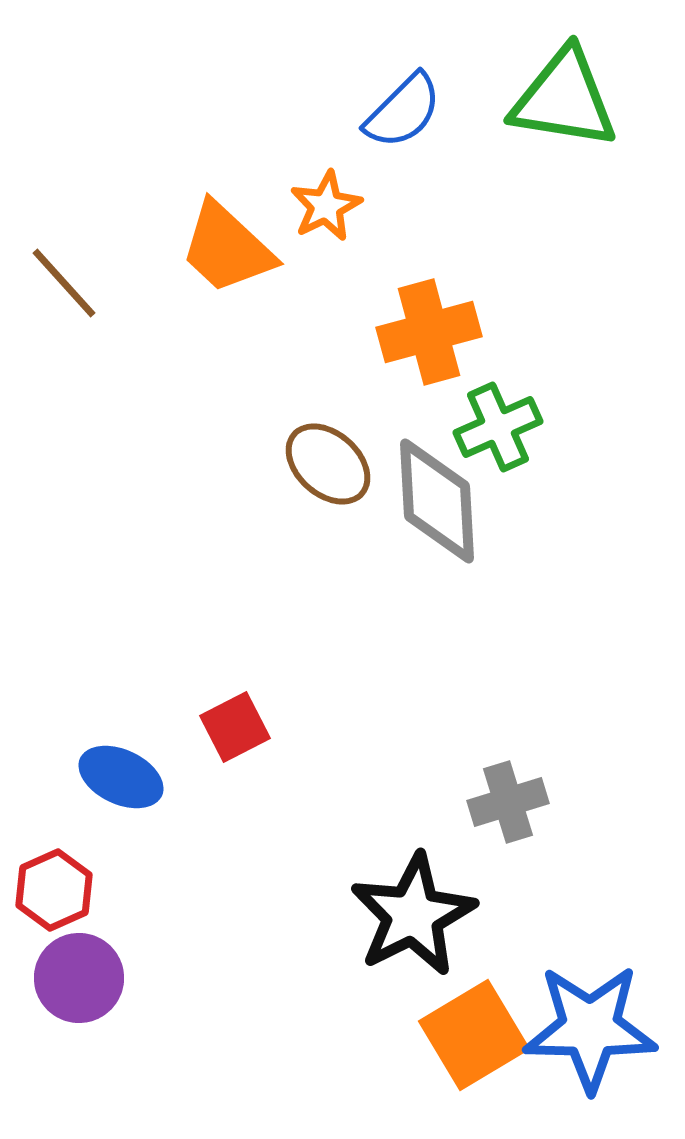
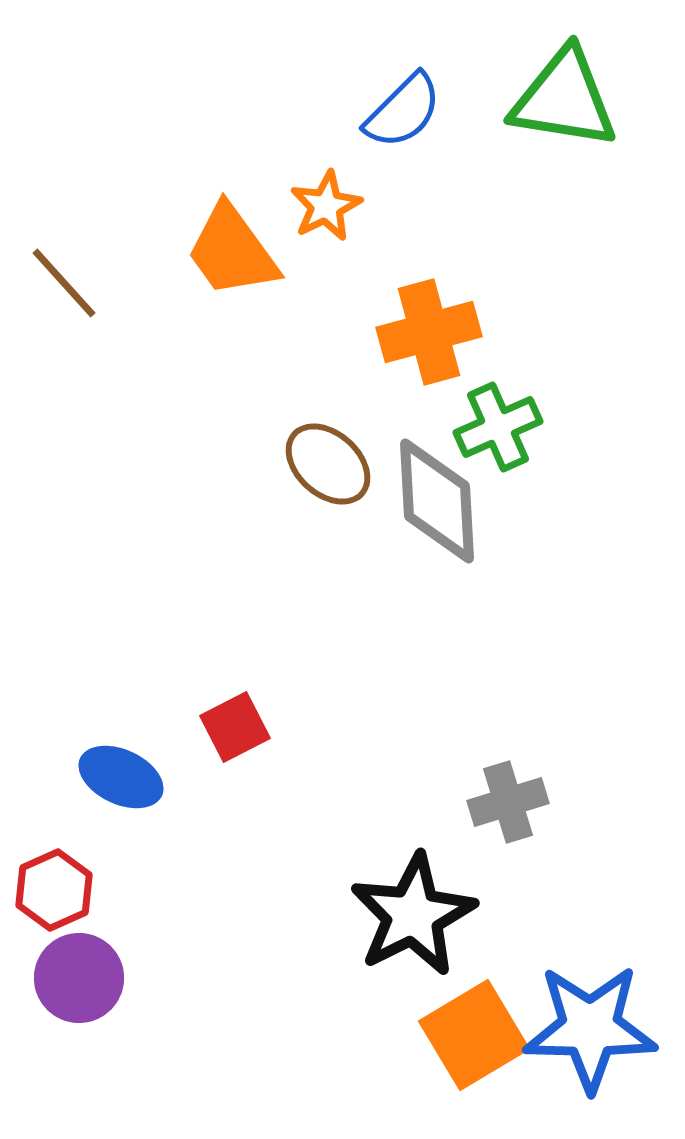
orange trapezoid: moved 5 px right, 3 px down; rotated 11 degrees clockwise
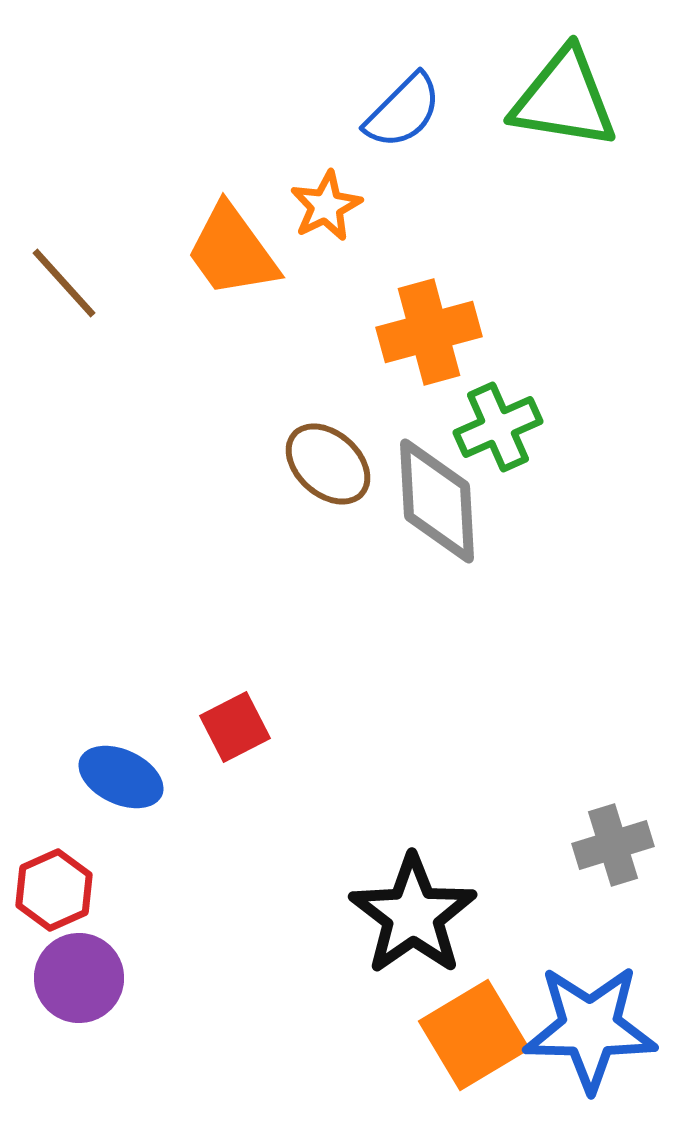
gray cross: moved 105 px right, 43 px down
black star: rotated 8 degrees counterclockwise
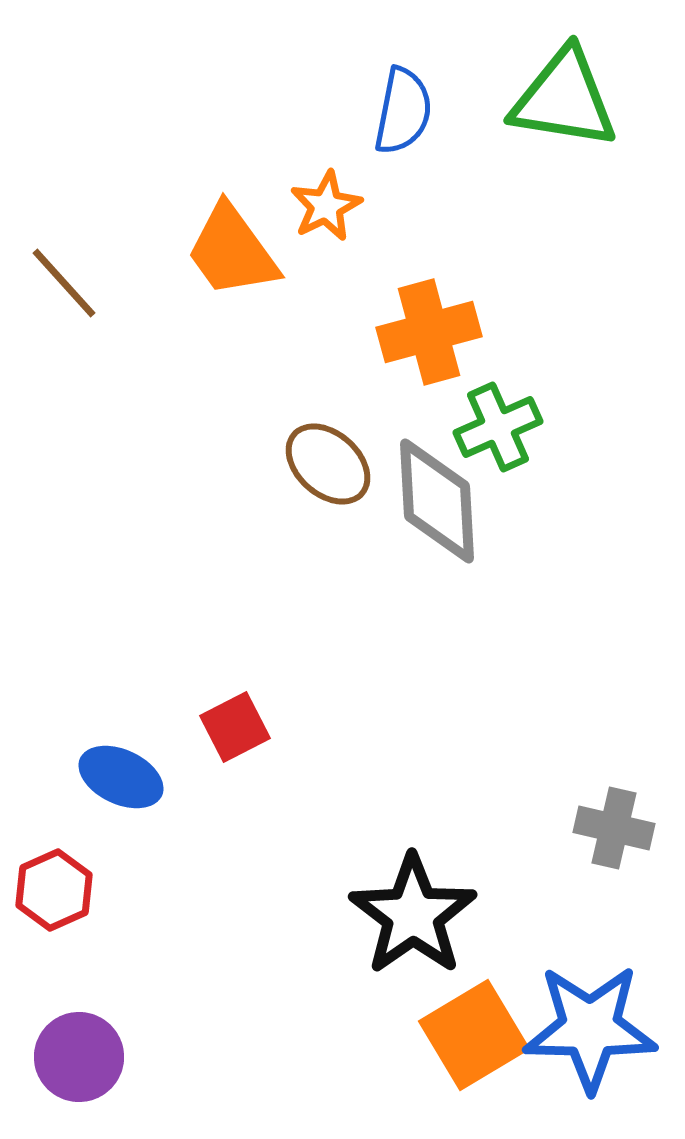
blue semicircle: rotated 34 degrees counterclockwise
gray cross: moved 1 px right, 17 px up; rotated 30 degrees clockwise
purple circle: moved 79 px down
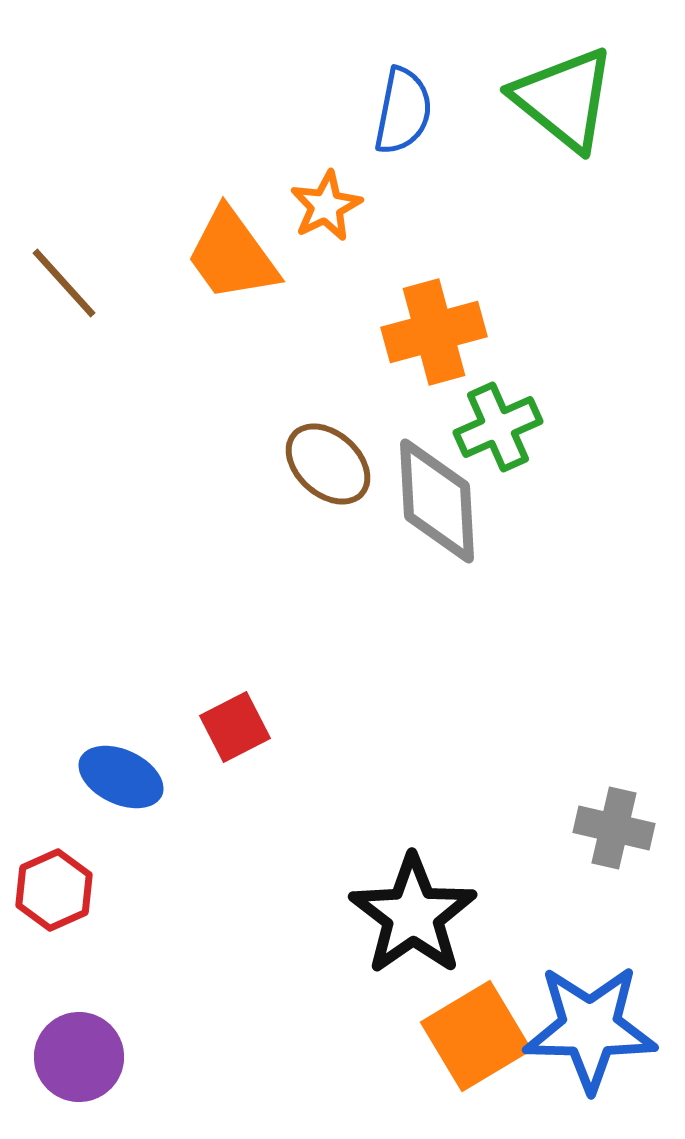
green triangle: rotated 30 degrees clockwise
orange trapezoid: moved 4 px down
orange cross: moved 5 px right
orange square: moved 2 px right, 1 px down
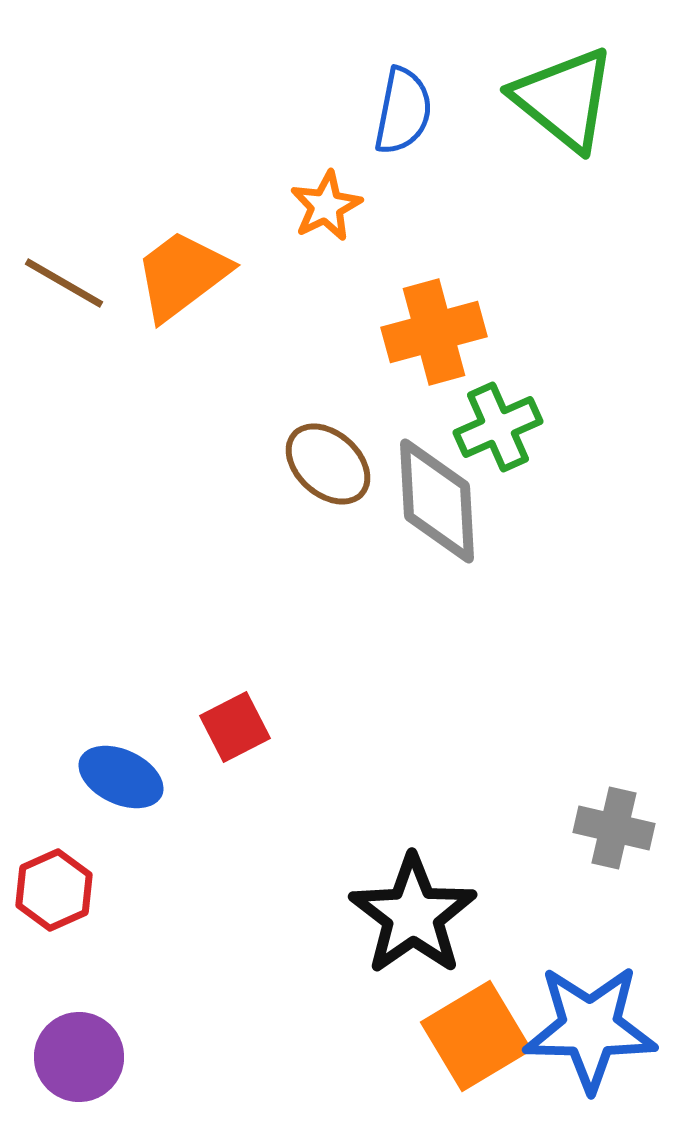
orange trapezoid: moved 50 px left, 20 px down; rotated 89 degrees clockwise
brown line: rotated 18 degrees counterclockwise
